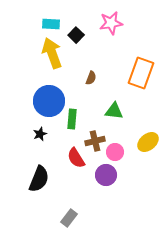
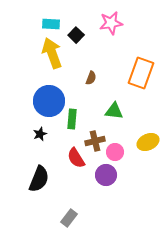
yellow ellipse: rotated 15 degrees clockwise
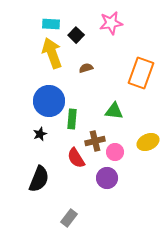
brown semicircle: moved 5 px left, 10 px up; rotated 128 degrees counterclockwise
purple circle: moved 1 px right, 3 px down
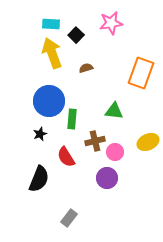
red semicircle: moved 10 px left, 1 px up
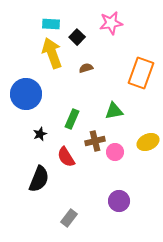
black square: moved 1 px right, 2 px down
blue circle: moved 23 px left, 7 px up
green triangle: rotated 18 degrees counterclockwise
green rectangle: rotated 18 degrees clockwise
purple circle: moved 12 px right, 23 px down
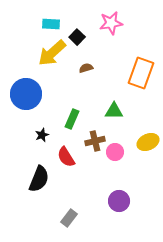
yellow arrow: rotated 112 degrees counterclockwise
green triangle: rotated 12 degrees clockwise
black star: moved 2 px right, 1 px down
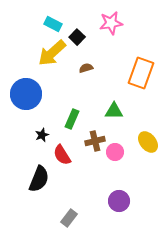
cyan rectangle: moved 2 px right; rotated 24 degrees clockwise
yellow ellipse: rotated 75 degrees clockwise
red semicircle: moved 4 px left, 2 px up
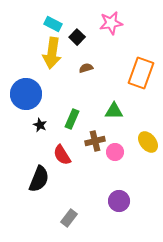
yellow arrow: rotated 40 degrees counterclockwise
black star: moved 2 px left, 10 px up; rotated 24 degrees counterclockwise
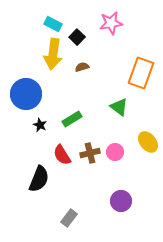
yellow arrow: moved 1 px right, 1 px down
brown semicircle: moved 4 px left, 1 px up
green triangle: moved 5 px right, 4 px up; rotated 36 degrees clockwise
green rectangle: rotated 36 degrees clockwise
brown cross: moved 5 px left, 12 px down
purple circle: moved 2 px right
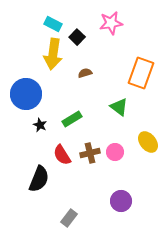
brown semicircle: moved 3 px right, 6 px down
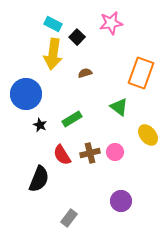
yellow ellipse: moved 7 px up
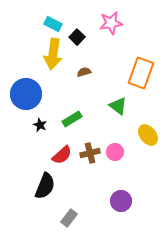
brown semicircle: moved 1 px left, 1 px up
green triangle: moved 1 px left, 1 px up
red semicircle: rotated 100 degrees counterclockwise
black semicircle: moved 6 px right, 7 px down
